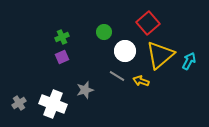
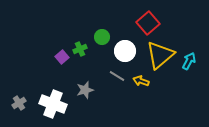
green circle: moved 2 px left, 5 px down
green cross: moved 18 px right, 12 px down
purple square: rotated 16 degrees counterclockwise
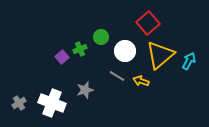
green circle: moved 1 px left
white cross: moved 1 px left, 1 px up
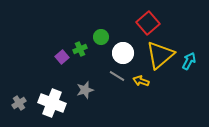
white circle: moved 2 px left, 2 px down
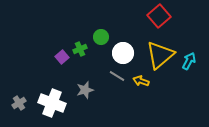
red square: moved 11 px right, 7 px up
